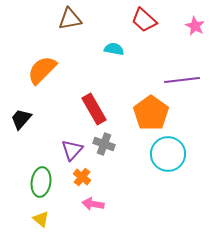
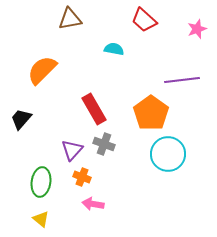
pink star: moved 2 px right, 3 px down; rotated 24 degrees clockwise
orange cross: rotated 18 degrees counterclockwise
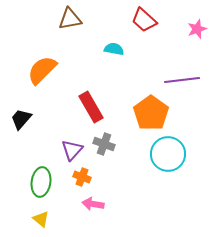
red rectangle: moved 3 px left, 2 px up
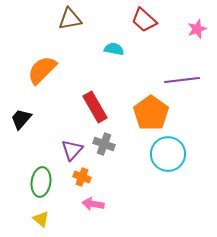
red rectangle: moved 4 px right
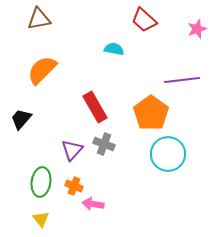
brown triangle: moved 31 px left
orange cross: moved 8 px left, 9 px down
yellow triangle: rotated 12 degrees clockwise
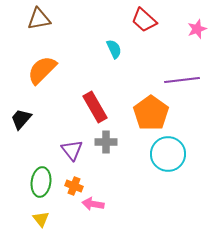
cyan semicircle: rotated 54 degrees clockwise
gray cross: moved 2 px right, 2 px up; rotated 20 degrees counterclockwise
purple triangle: rotated 20 degrees counterclockwise
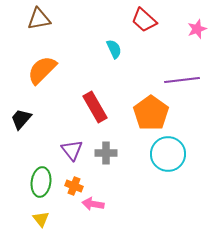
gray cross: moved 11 px down
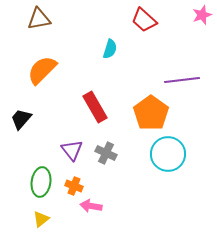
pink star: moved 5 px right, 14 px up
cyan semicircle: moved 4 px left; rotated 42 degrees clockwise
gray cross: rotated 25 degrees clockwise
pink arrow: moved 2 px left, 2 px down
yellow triangle: rotated 30 degrees clockwise
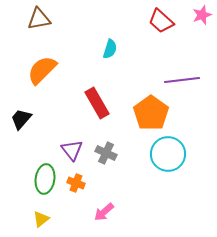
red trapezoid: moved 17 px right, 1 px down
red rectangle: moved 2 px right, 4 px up
green ellipse: moved 4 px right, 3 px up
orange cross: moved 2 px right, 3 px up
pink arrow: moved 13 px right, 6 px down; rotated 50 degrees counterclockwise
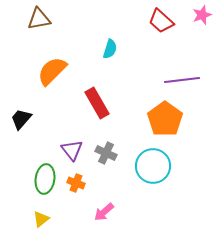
orange semicircle: moved 10 px right, 1 px down
orange pentagon: moved 14 px right, 6 px down
cyan circle: moved 15 px left, 12 px down
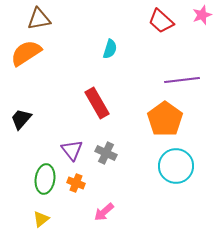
orange semicircle: moved 26 px left, 18 px up; rotated 12 degrees clockwise
cyan circle: moved 23 px right
